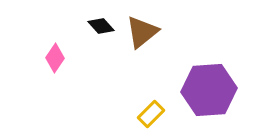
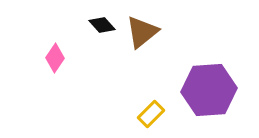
black diamond: moved 1 px right, 1 px up
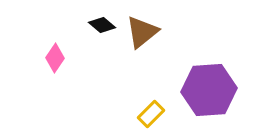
black diamond: rotated 8 degrees counterclockwise
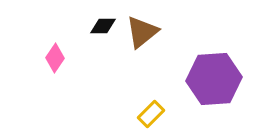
black diamond: moved 1 px right, 1 px down; rotated 40 degrees counterclockwise
purple hexagon: moved 5 px right, 11 px up
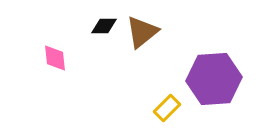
black diamond: moved 1 px right
pink diamond: rotated 40 degrees counterclockwise
yellow rectangle: moved 16 px right, 6 px up
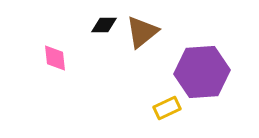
black diamond: moved 1 px up
purple hexagon: moved 12 px left, 7 px up
yellow rectangle: rotated 20 degrees clockwise
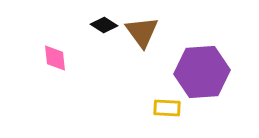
black diamond: rotated 32 degrees clockwise
brown triangle: rotated 27 degrees counterclockwise
yellow rectangle: rotated 28 degrees clockwise
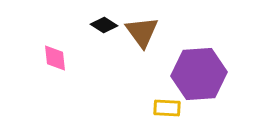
purple hexagon: moved 3 px left, 2 px down
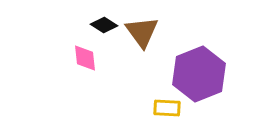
pink diamond: moved 30 px right
purple hexagon: rotated 18 degrees counterclockwise
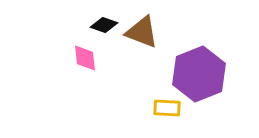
black diamond: rotated 12 degrees counterclockwise
brown triangle: rotated 33 degrees counterclockwise
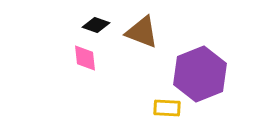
black diamond: moved 8 px left
purple hexagon: moved 1 px right
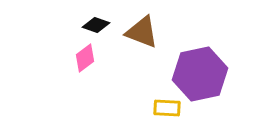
pink diamond: rotated 60 degrees clockwise
purple hexagon: rotated 10 degrees clockwise
